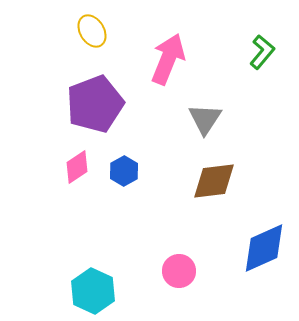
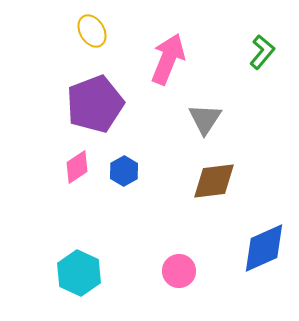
cyan hexagon: moved 14 px left, 18 px up
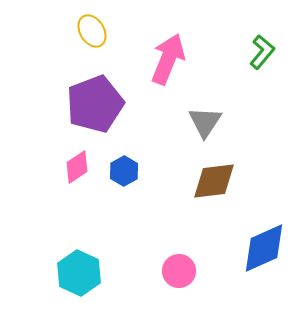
gray triangle: moved 3 px down
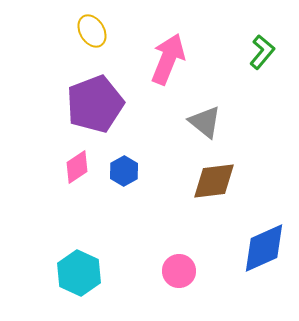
gray triangle: rotated 24 degrees counterclockwise
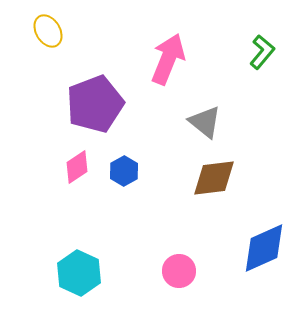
yellow ellipse: moved 44 px left
brown diamond: moved 3 px up
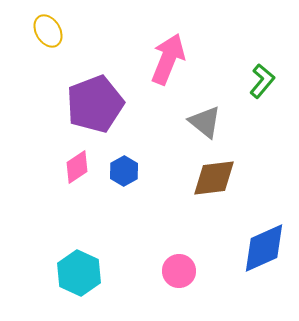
green L-shape: moved 29 px down
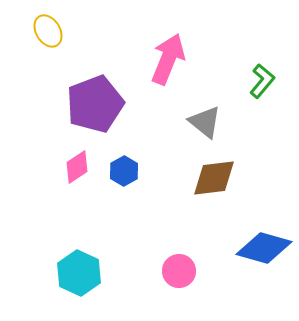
blue diamond: rotated 40 degrees clockwise
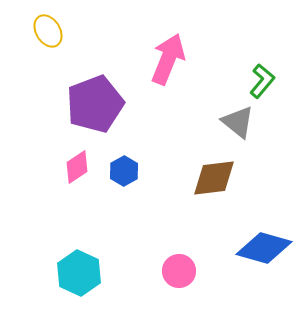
gray triangle: moved 33 px right
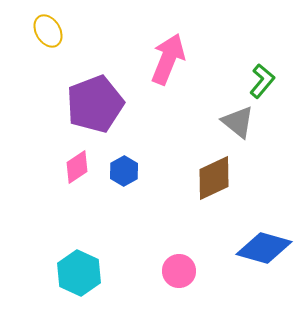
brown diamond: rotated 18 degrees counterclockwise
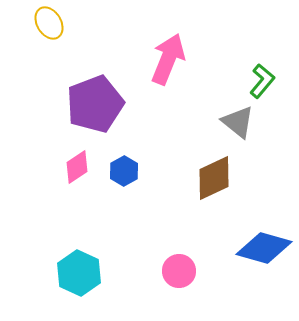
yellow ellipse: moved 1 px right, 8 px up
